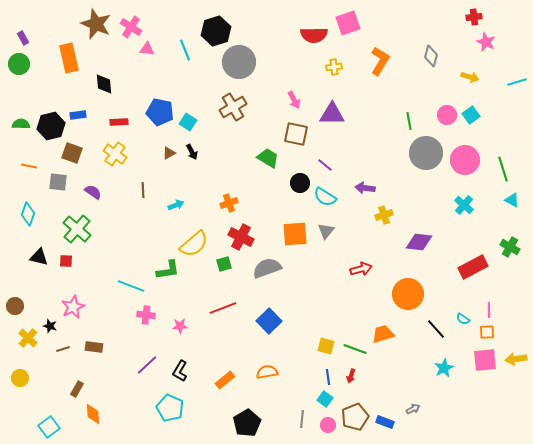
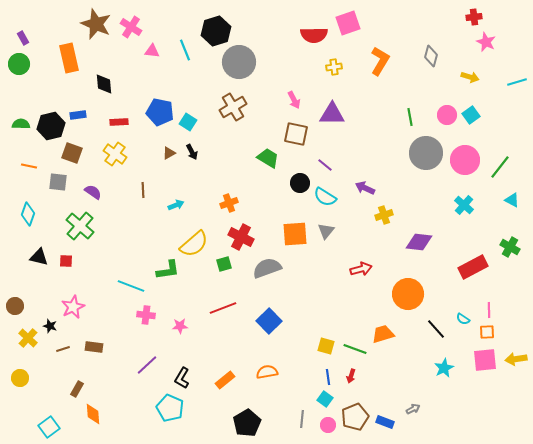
pink triangle at (147, 49): moved 5 px right, 2 px down
green line at (409, 121): moved 1 px right, 4 px up
green line at (503, 169): moved 3 px left, 2 px up; rotated 55 degrees clockwise
purple arrow at (365, 188): rotated 18 degrees clockwise
green cross at (77, 229): moved 3 px right, 3 px up
black L-shape at (180, 371): moved 2 px right, 7 px down
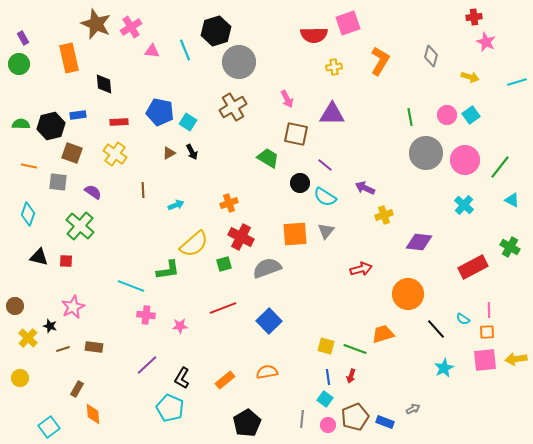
pink cross at (131, 27): rotated 25 degrees clockwise
pink arrow at (294, 100): moved 7 px left, 1 px up
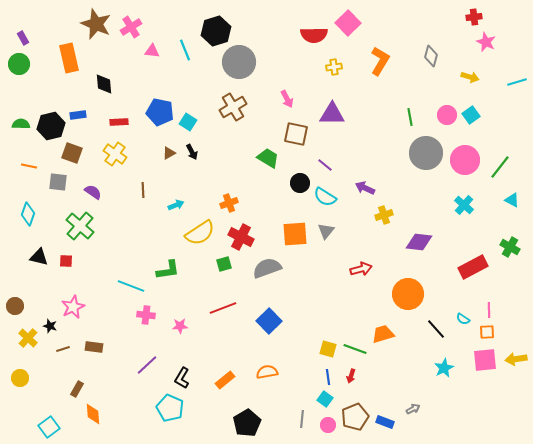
pink square at (348, 23): rotated 25 degrees counterclockwise
yellow semicircle at (194, 244): moved 6 px right, 11 px up; rotated 8 degrees clockwise
yellow square at (326, 346): moved 2 px right, 3 px down
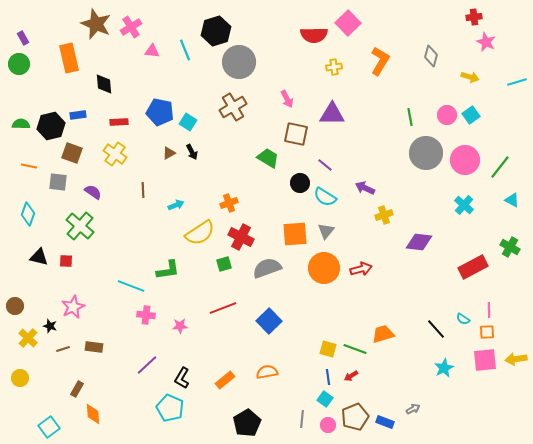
orange circle at (408, 294): moved 84 px left, 26 px up
red arrow at (351, 376): rotated 40 degrees clockwise
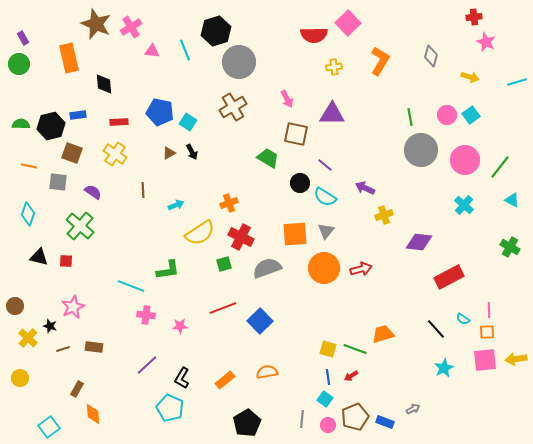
gray circle at (426, 153): moved 5 px left, 3 px up
red rectangle at (473, 267): moved 24 px left, 10 px down
blue square at (269, 321): moved 9 px left
